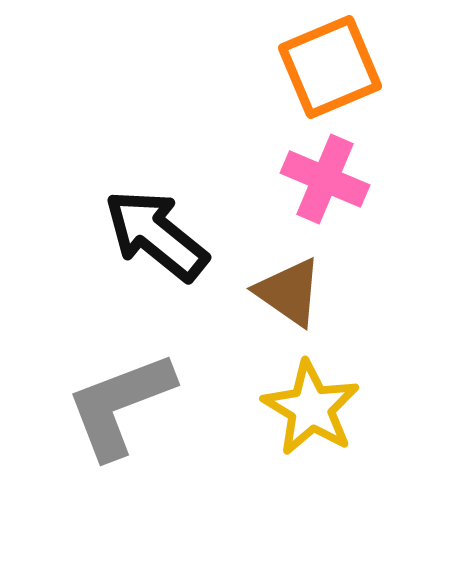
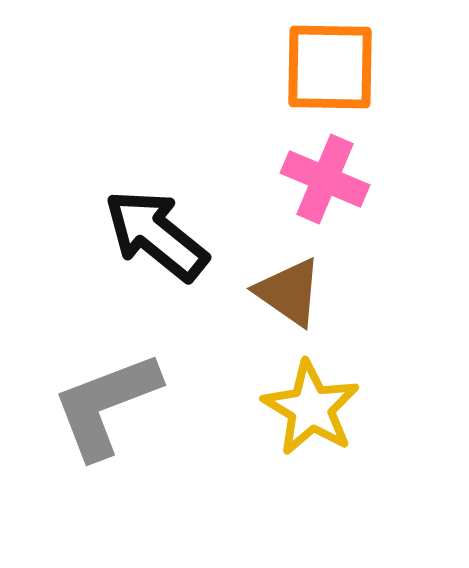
orange square: rotated 24 degrees clockwise
gray L-shape: moved 14 px left
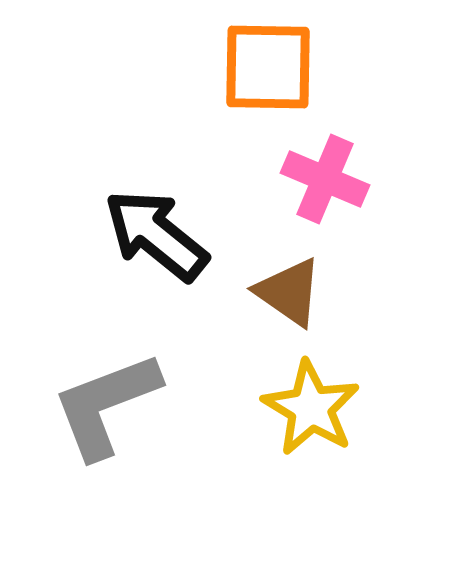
orange square: moved 62 px left
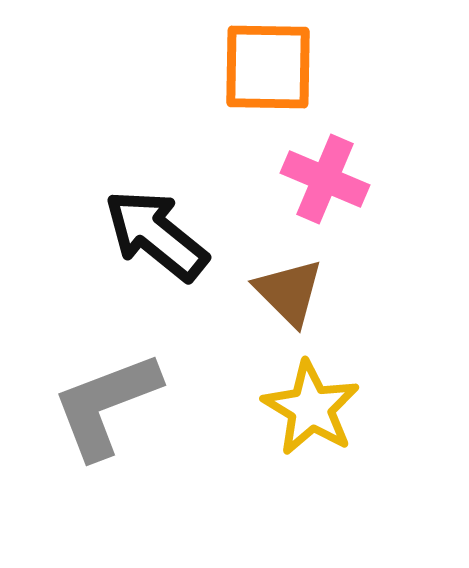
brown triangle: rotated 10 degrees clockwise
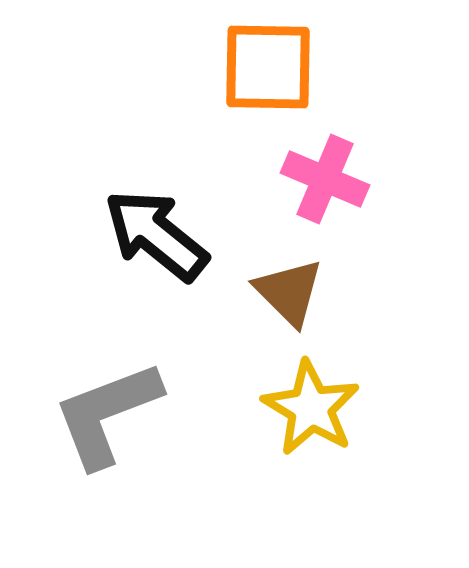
gray L-shape: moved 1 px right, 9 px down
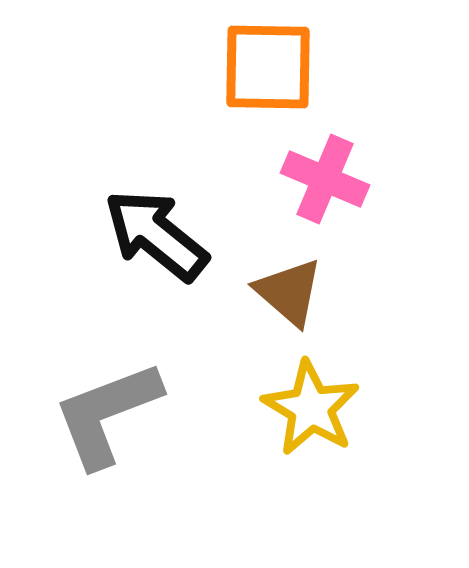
brown triangle: rotated 4 degrees counterclockwise
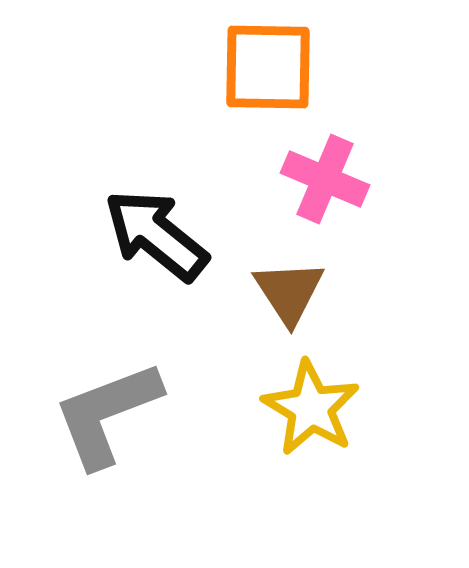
brown triangle: rotated 16 degrees clockwise
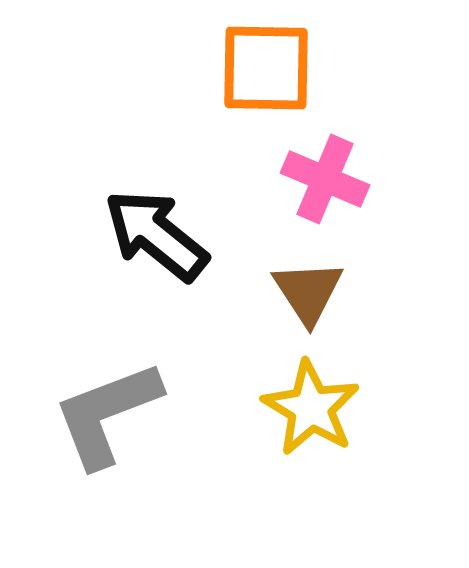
orange square: moved 2 px left, 1 px down
brown triangle: moved 19 px right
